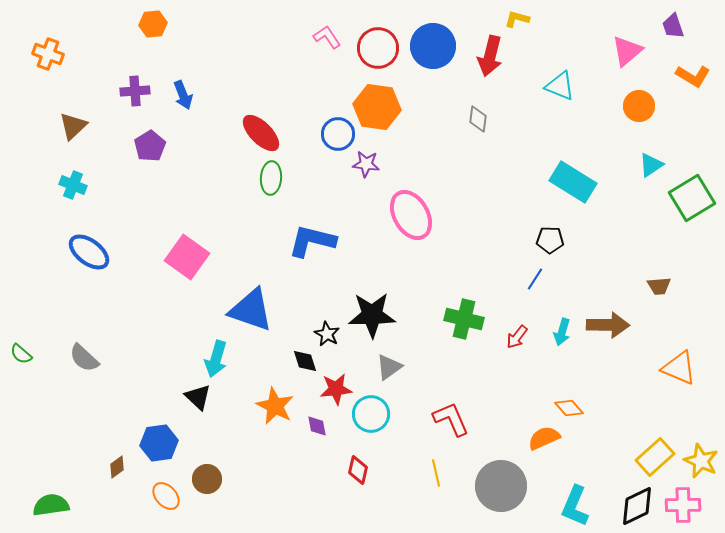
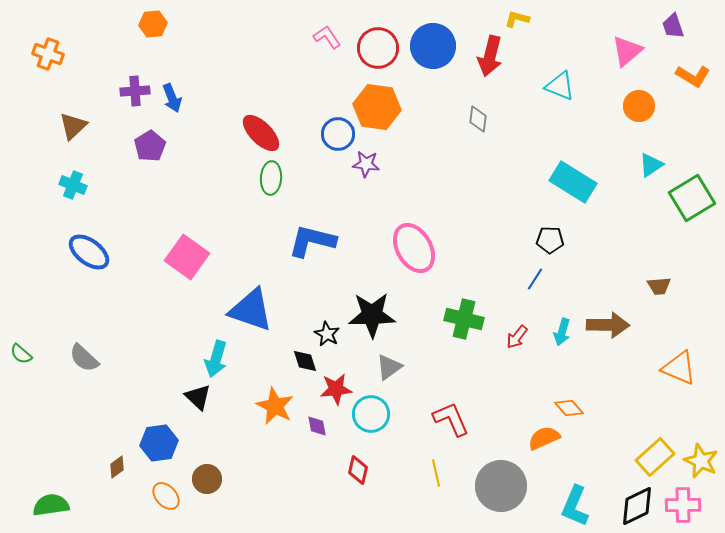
blue arrow at (183, 95): moved 11 px left, 3 px down
pink ellipse at (411, 215): moved 3 px right, 33 px down
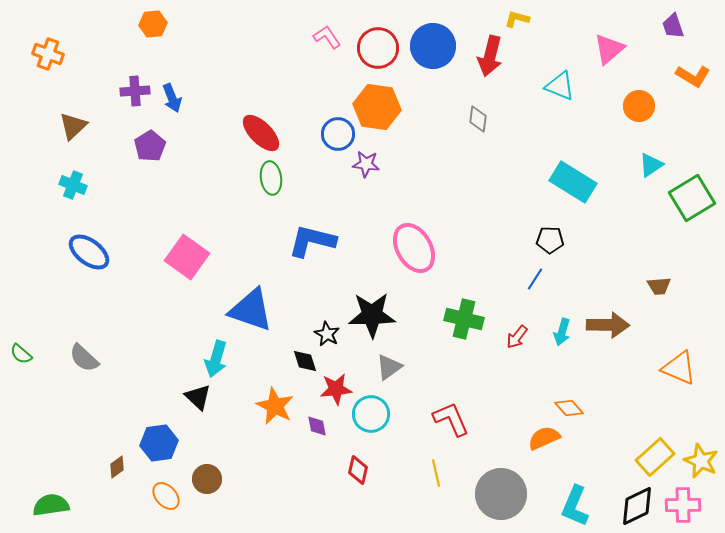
pink triangle at (627, 51): moved 18 px left, 2 px up
green ellipse at (271, 178): rotated 12 degrees counterclockwise
gray circle at (501, 486): moved 8 px down
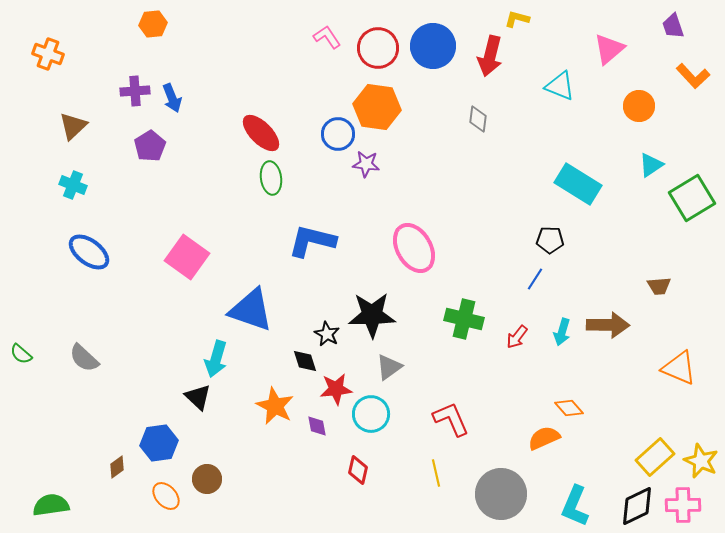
orange L-shape at (693, 76): rotated 16 degrees clockwise
cyan rectangle at (573, 182): moved 5 px right, 2 px down
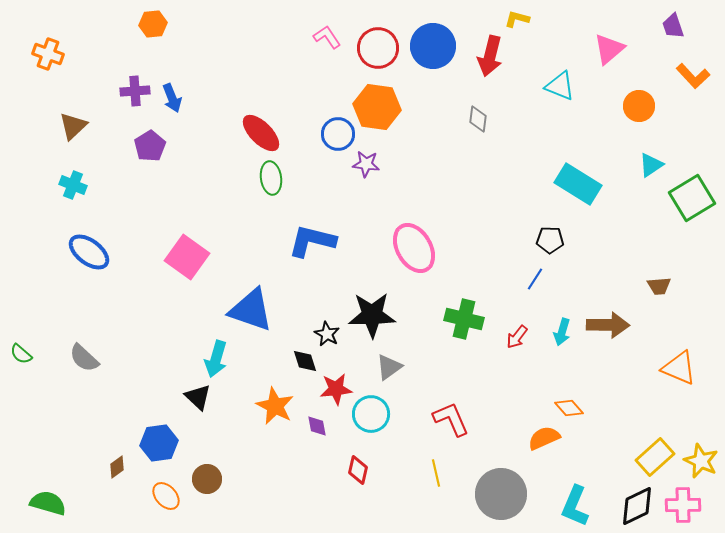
green semicircle at (51, 505): moved 3 px left, 2 px up; rotated 24 degrees clockwise
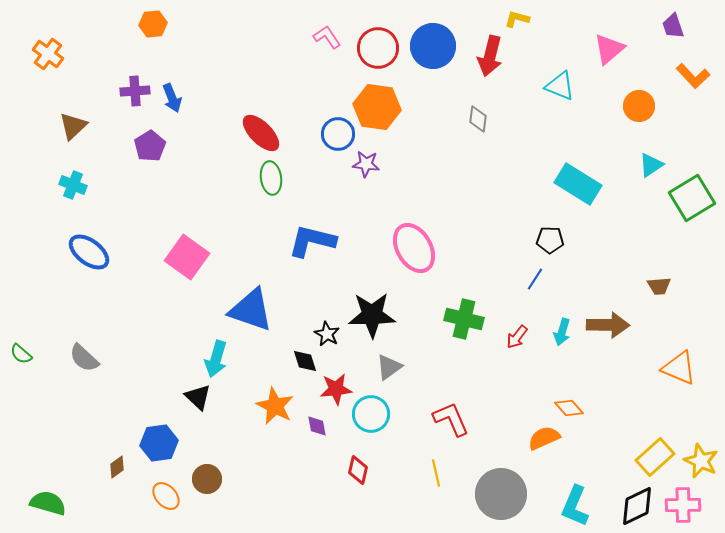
orange cross at (48, 54): rotated 16 degrees clockwise
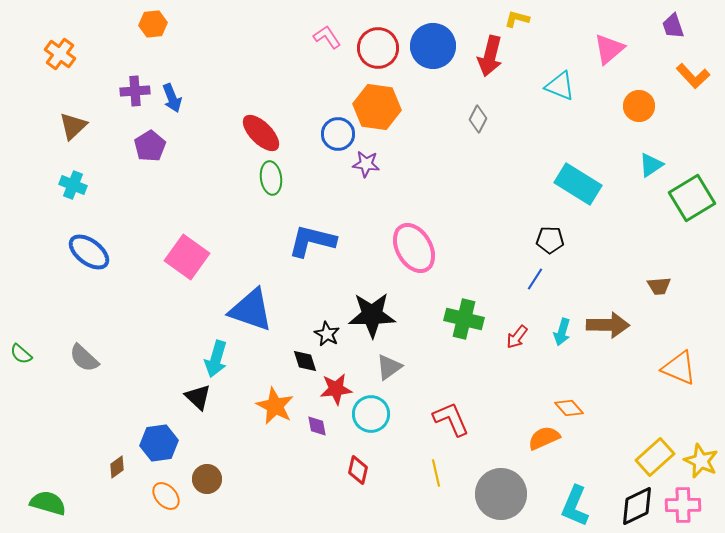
orange cross at (48, 54): moved 12 px right
gray diamond at (478, 119): rotated 20 degrees clockwise
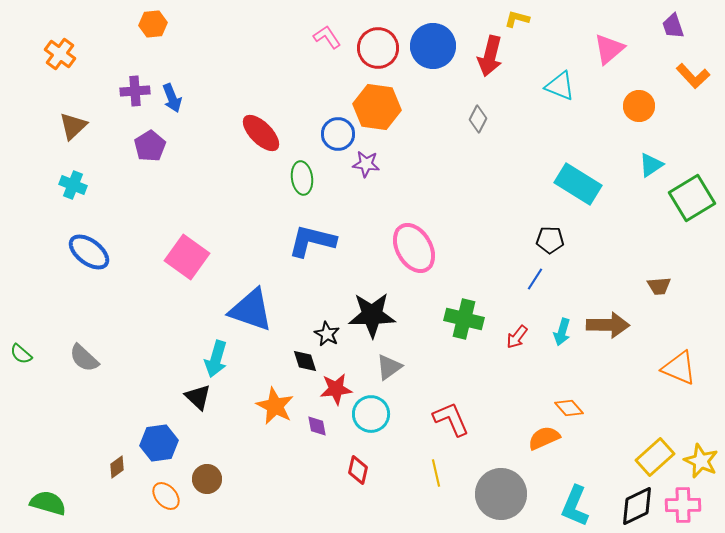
green ellipse at (271, 178): moved 31 px right
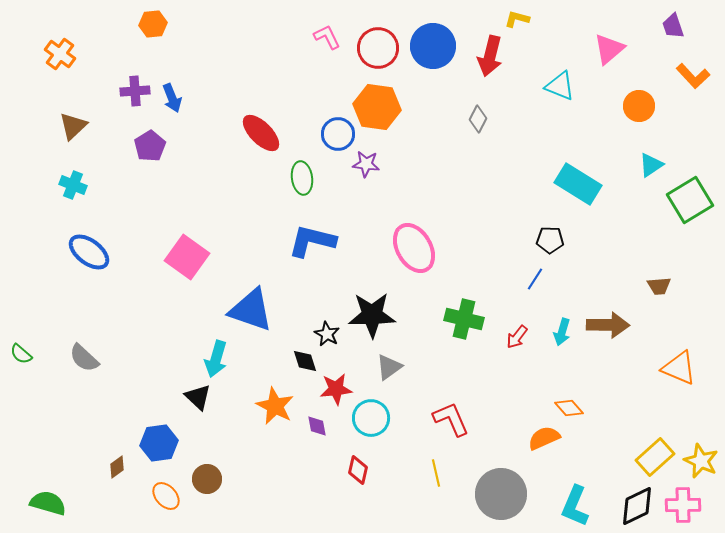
pink L-shape at (327, 37): rotated 8 degrees clockwise
green square at (692, 198): moved 2 px left, 2 px down
cyan circle at (371, 414): moved 4 px down
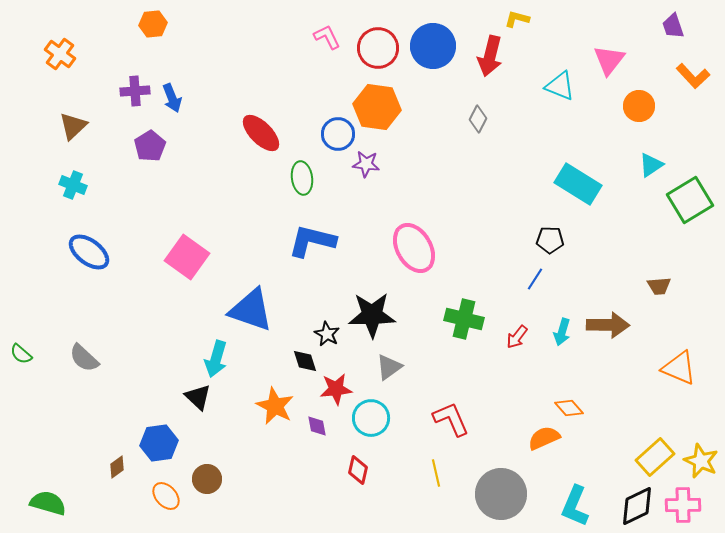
pink triangle at (609, 49): moved 11 px down; rotated 12 degrees counterclockwise
